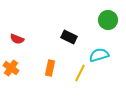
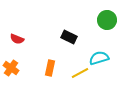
green circle: moved 1 px left
cyan semicircle: moved 3 px down
yellow line: rotated 36 degrees clockwise
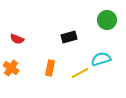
black rectangle: rotated 42 degrees counterclockwise
cyan semicircle: moved 2 px right, 1 px down
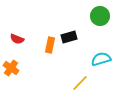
green circle: moved 7 px left, 4 px up
orange rectangle: moved 23 px up
yellow line: moved 10 px down; rotated 18 degrees counterclockwise
